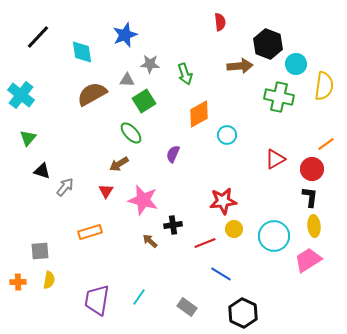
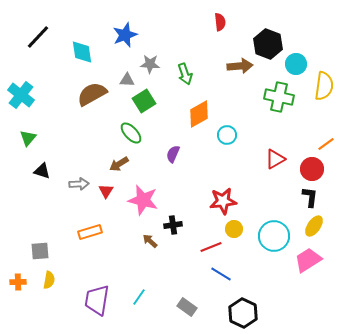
gray arrow at (65, 187): moved 14 px right, 3 px up; rotated 48 degrees clockwise
yellow ellipse at (314, 226): rotated 40 degrees clockwise
red line at (205, 243): moved 6 px right, 4 px down
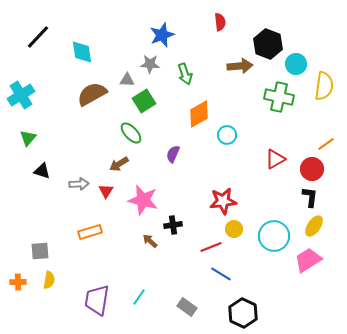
blue star at (125, 35): moved 37 px right
cyan cross at (21, 95): rotated 20 degrees clockwise
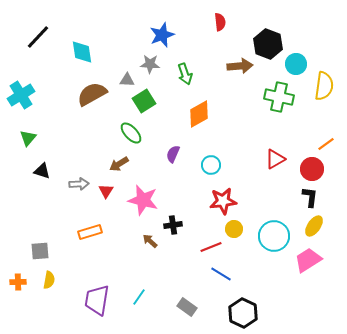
cyan circle at (227, 135): moved 16 px left, 30 px down
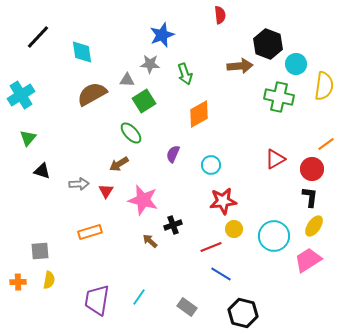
red semicircle at (220, 22): moved 7 px up
black cross at (173, 225): rotated 12 degrees counterclockwise
black hexagon at (243, 313): rotated 12 degrees counterclockwise
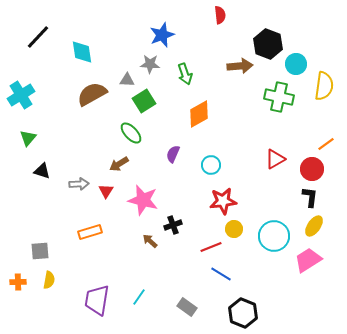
black hexagon at (243, 313): rotated 8 degrees clockwise
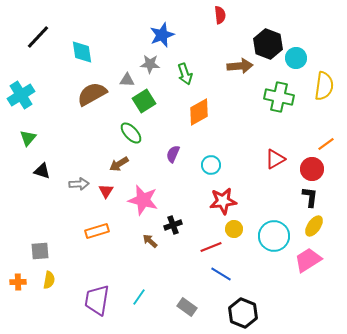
cyan circle at (296, 64): moved 6 px up
orange diamond at (199, 114): moved 2 px up
orange rectangle at (90, 232): moved 7 px right, 1 px up
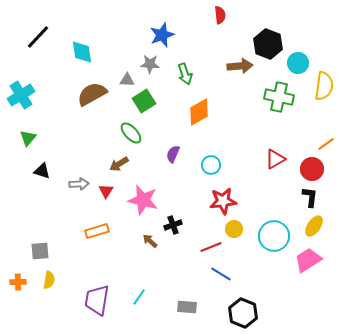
cyan circle at (296, 58): moved 2 px right, 5 px down
gray rectangle at (187, 307): rotated 30 degrees counterclockwise
